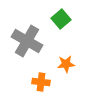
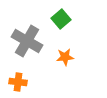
orange star: moved 1 px left, 7 px up
orange cross: moved 23 px left
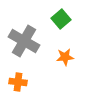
gray cross: moved 3 px left
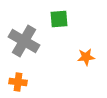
green square: moved 2 px left; rotated 36 degrees clockwise
orange star: moved 21 px right
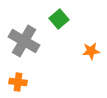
green square: rotated 36 degrees counterclockwise
orange star: moved 5 px right, 6 px up
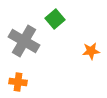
green square: moved 4 px left
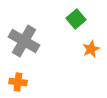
green square: moved 21 px right
orange star: moved 2 px up; rotated 18 degrees counterclockwise
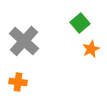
green square: moved 4 px right, 4 px down
gray cross: rotated 12 degrees clockwise
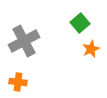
gray cross: rotated 20 degrees clockwise
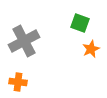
green square: rotated 30 degrees counterclockwise
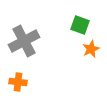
green square: moved 2 px down
